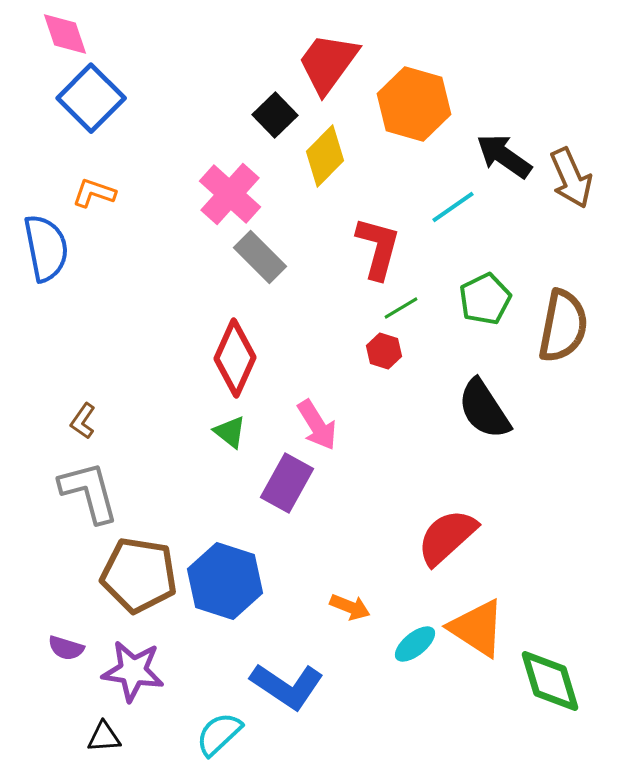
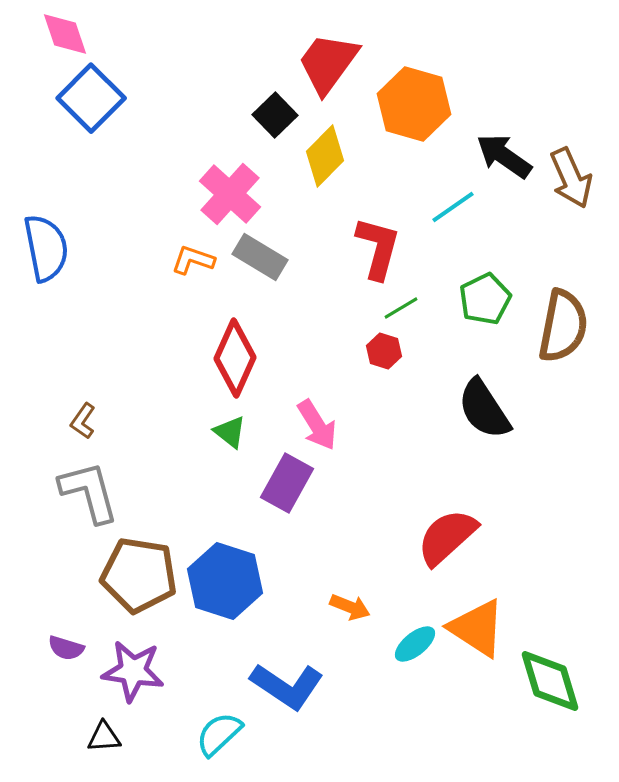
orange L-shape: moved 99 px right, 67 px down
gray rectangle: rotated 14 degrees counterclockwise
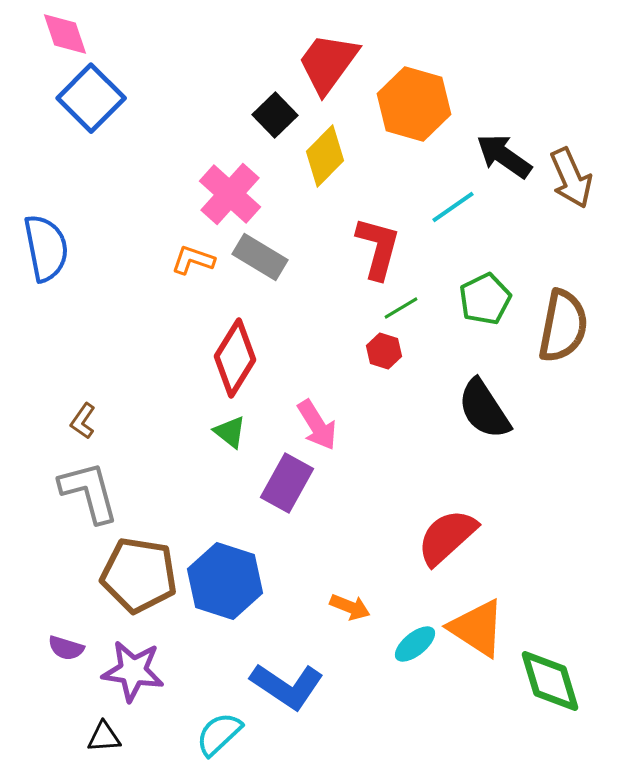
red diamond: rotated 8 degrees clockwise
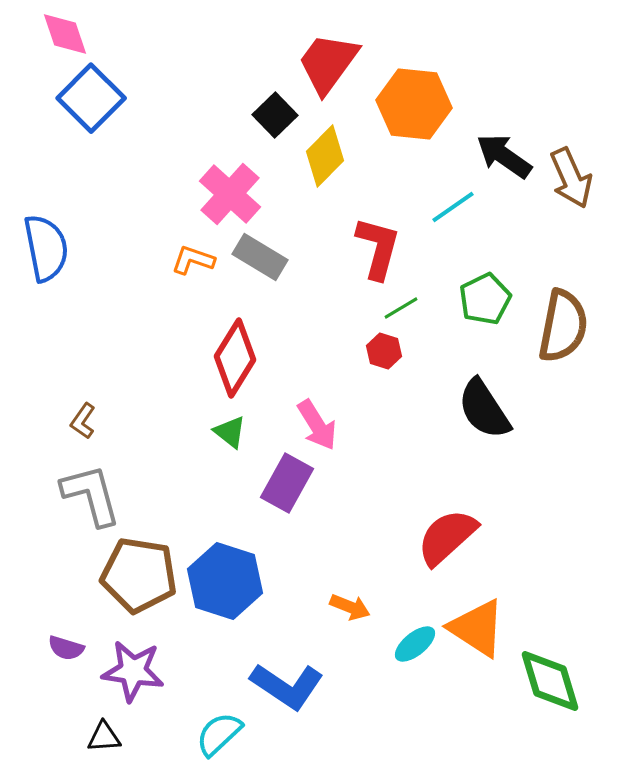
orange hexagon: rotated 10 degrees counterclockwise
gray L-shape: moved 2 px right, 3 px down
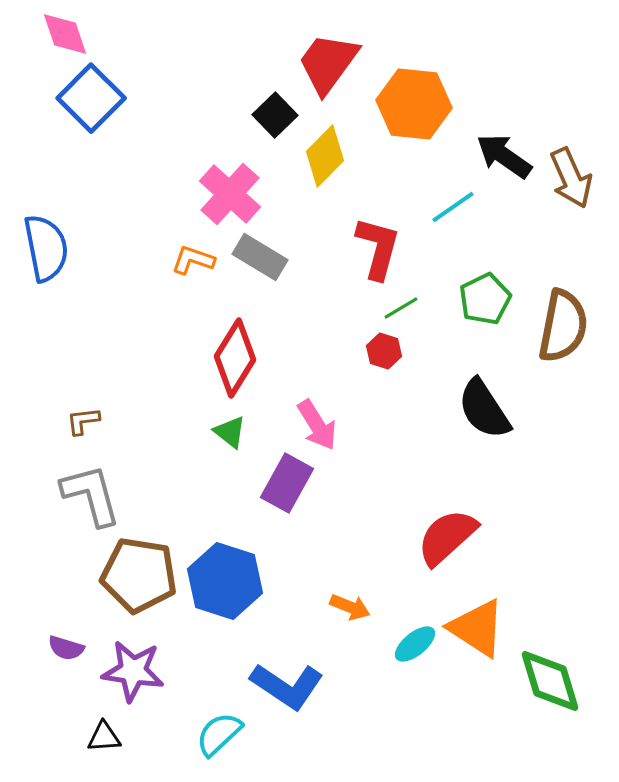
brown L-shape: rotated 48 degrees clockwise
